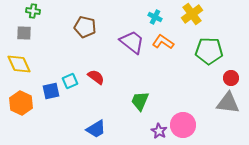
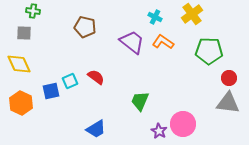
red circle: moved 2 px left
pink circle: moved 1 px up
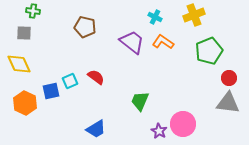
yellow cross: moved 2 px right, 1 px down; rotated 15 degrees clockwise
green pentagon: rotated 24 degrees counterclockwise
orange hexagon: moved 4 px right
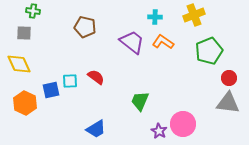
cyan cross: rotated 24 degrees counterclockwise
cyan square: rotated 21 degrees clockwise
blue square: moved 1 px up
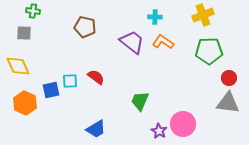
yellow cross: moved 9 px right
green pentagon: rotated 20 degrees clockwise
yellow diamond: moved 1 px left, 2 px down
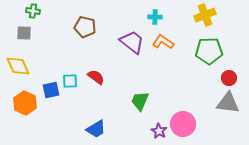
yellow cross: moved 2 px right
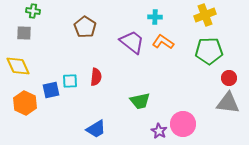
brown pentagon: rotated 20 degrees clockwise
red semicircle: rotated 60 degrees clockwise
green trapezoid: rotated 125 degrees counterclockwise
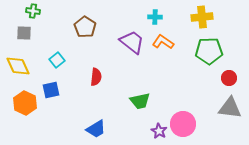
yellow cross: moved 3 px left, 2 px down; rotated 15 degrees clockwise
cyan square: moved 13 px left, 21 px up; rotated 35 degrees counterclockwise
gray triangle: moved 2 px right, 5 px down
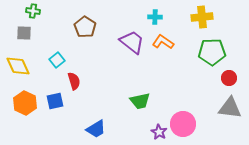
green pentagon: moved 3 px right, 1 px down
red semicircle: moved 22 px left, 4 px down; rotated 24 degrees counterclockwise
blue square: moved 4 px right, 11 px down
purple star: moved 1 px down
